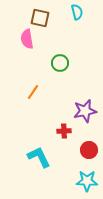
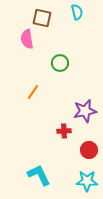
brown square: moved 2 px right
cyan L-shape: moved 18 px down
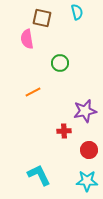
orange line: rotated 28 degrees clockwise
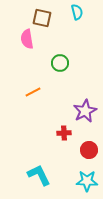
purple star: rotated 15 degrees counterclockwise
red cross: moved 2 px down
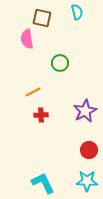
red cross: moved 23 px left, 18 px up
cyan L-shape: moved 4 px right, 8 px down
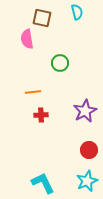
orange line: rotated 21 degrees clockwise
cyan star: rotated 25 degrees counterclockwise
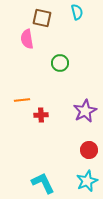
orange line: moved 11 px left, 8 px down
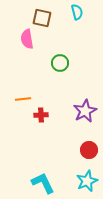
orange line: moved 1 px right, 1 px up
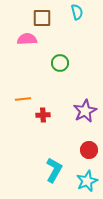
brown square: rotated 12 degrees counterclockwise
pink semicircle: rotated 96 degrees clockwise
red cross: moved 2 px right
cyan L-shape: moved 11 px right, 13 px up; rotated 55 degrees clockwise
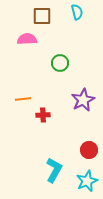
brown square: moved 2 px up
purple star: moved 2 px left, 11 px up
